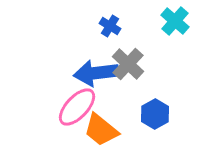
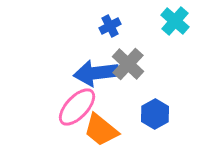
blue cross: rotated 30 degrees clockwise
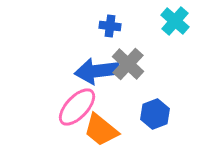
blue cross: rotated 35 degrees clockwise
blue arrow: moved 1 px right, 2 px up
blue hexagon: rotated 8 degrees clockwise
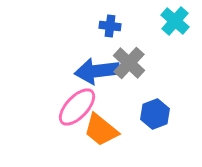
gray cross: moved 1 px right, 1 px up
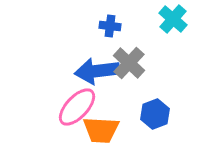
cyan cross: moved 2 px left, 2 px up
orange trapezoid: rotated 36 degrees counterclockwise
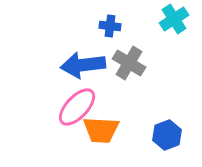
cyan cross: moved 1 px right; rotated 16 degrees clockwise
gray cross: rotated 12 degrees counterclockwise
blue arrow: moved 14 px left, 6 px up
blue hexagon: moved 12 px right, 21 px down
